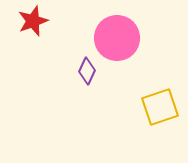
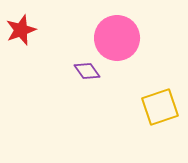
red star: moved 12 px left, 9 px down
purple diamond: rotated 60 degrees counterclockwise
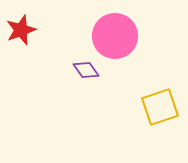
pink circle: moved 2 px left, 2 px up
purple diamond: moved 1 px left, 1 px up
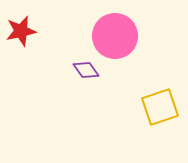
red star: moved 1 px down; rotated 8 degrees clockwise
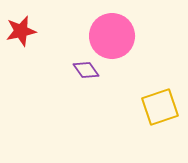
pink circle: moved 3 px left
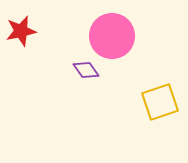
yellow square: moved 5 px up
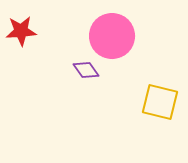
red star: rotated 8 degrees clockwise
yellow square: rotated 33 degrees clockwise
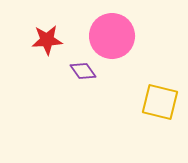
red star: moved 26 px right, 9 px down
purple diamond: moved 3 px left, 1 px down
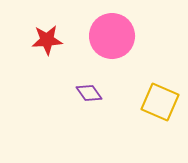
purple diamond: moved 6 px right, 22 px down
yellow square: rotated 9 degrees clockwise
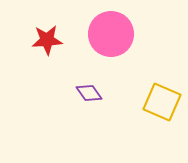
pink circle: moved 1 px left, 2 px up
yellow square: moved 2 px right
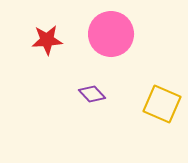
purple diamond: moved 3 px right, 1 px down; rotated 8 degrees counterclockwise
yellow square: moved 2 px down
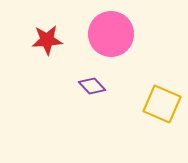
purple diamond: moved 8 px up
